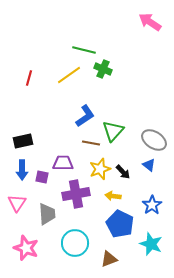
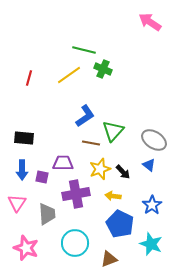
black rectangle: moved 1 px right, 3 px up; rotated 18 degrees clockwise
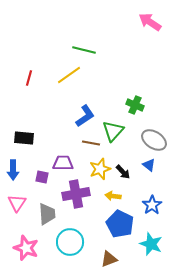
green cross: moved 32 px right, 36 px down
blue arrow: moved 9 px left
cyan circle: moved 5 px left, 1 px up
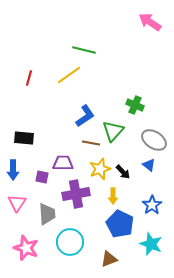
yellow arrow: rotated 98 degrees counterclockwise
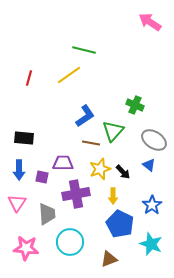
blue arrow: moved 6 px right
pink star: rotated 15 degrees counterclockwise
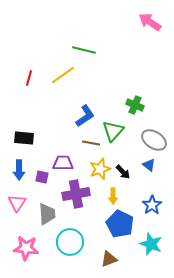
yellow line: moved 6 px left
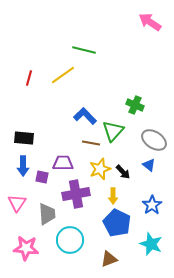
blue L-shape: rotated 100 degrees counterclockwise
blue arrow: moved 4 px right, 4 px up
blue pentagon: moved 3 px left, 1 px up
cyan circle: moved 2 px up
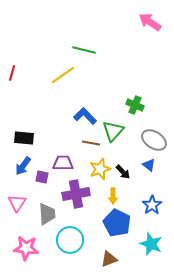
red line: moved 17 px left, 5 px up
blue arrow: rotated 36 degrees clockwise
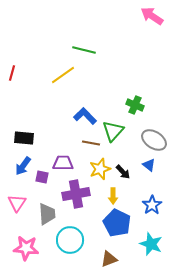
pink arrow: moved 2 px right, 6 px up
